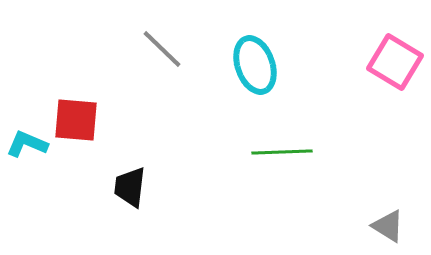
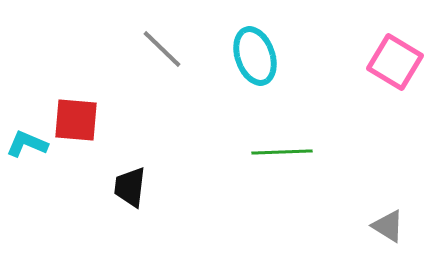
cyan ellipse: moved 9 px up
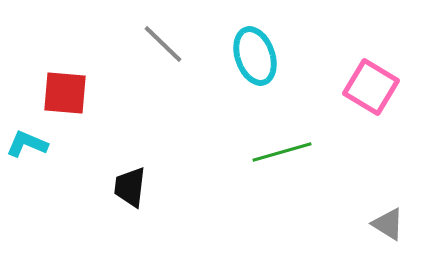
gray line: moved 1 px right, 5 px up
pink square: moved 24 px left, 25 px down
red square: moved 11 px left, 27 px up
green line: rotated 14 degrees counterclockwise
gray triangle: moved 2 px up
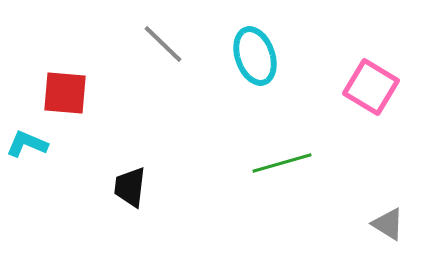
green line: moved 11 px down
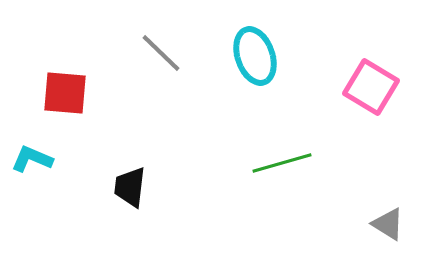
gray line: moved 2 px left, 9 px down
cyan L-shape: moved 5 px right, 15 px down
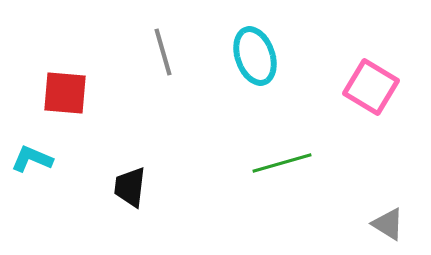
gray line: moved 2 px right, 1 px up; rotated 30 degrees clockwise
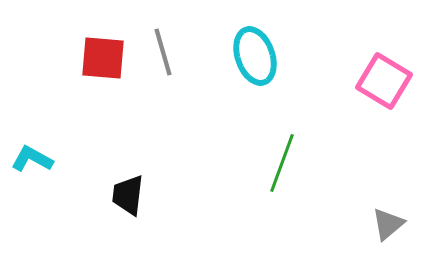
pink square: moved 13 px right, 6 px up
red square: moved 38 px right, 35 px up
cyan L-shape: rotated 6 degrees clockwise
green line: rotated 54 degrees counterclockwise
black trapezoid: moved 2 px left, 8 px down
gray triangle: rotated 48 degrees clockwise
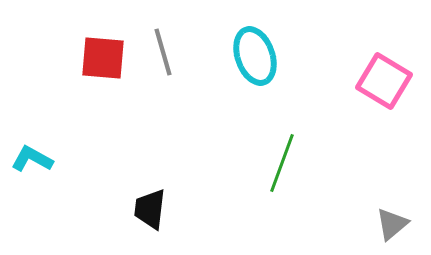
black trapezoid: moved 22 px right, 14 px down
gray triangle: moved 4 px right
